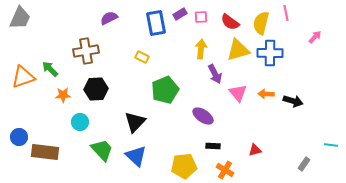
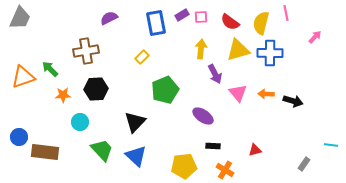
purple rectangle: moved 2 px right, 1 px down
yellow rectangle: rotated 72 degrees counterclockwise
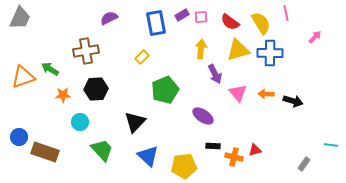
yellow semicircle: rotated 135 degrees clockwise
green arrow: rotated 12 degrees counterclockwise
brown rectangle: rotated 12 degrees clockwise
blue triangle: moved 12 px right
orange cross: moved 9 px right, 13 px up; rotated 18 degrees counterclockwise
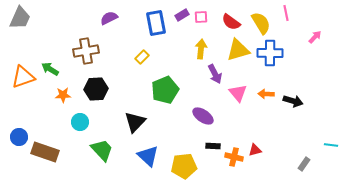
red semicircle: moved 1 px right
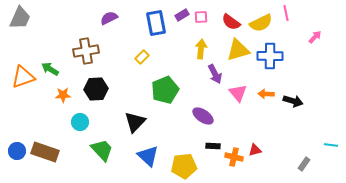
yellow semicircle: rotated 95 degrees clockwise
blue cross: moved 3 px down
blue circle: moved 2 px left, 14 px down
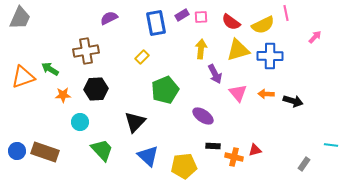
yellow semicircle: moved 2 px right, 2 px down
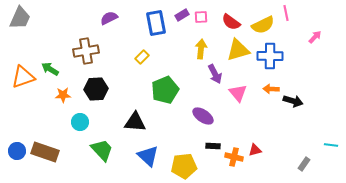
orange arrow: moved 5 px right, 5 px up
black triangle: rotated 50 degrees clockwise
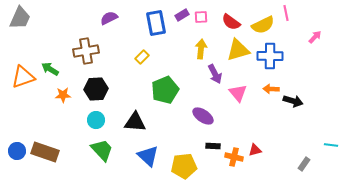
cyan circle: moved 16 px right, 2 px up
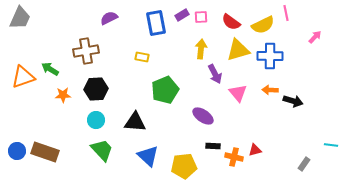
yellow rectangle: rotated 56 degrees clockwise
orange arrow: moved 1 px left, 1 px down
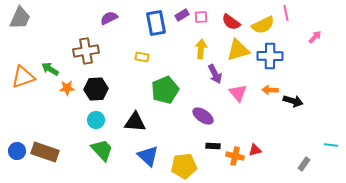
orange star: moved 4 px right, 7 px up
orange cross: moved 1 px right, 1 px up
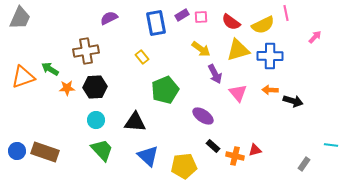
yellow arrow: rotated 120 degrees clockwise
yellow rectangle: rotated 40 degrees clockwise
black hexagon: moved 1 px left, 2 px up
black rectangle: rotated 40 degrees clockwise
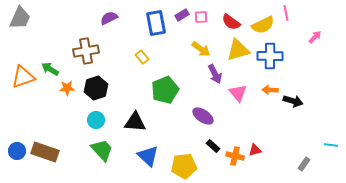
black hexagon: moved 1 px right, 1 px down; rotated 15 degrees counterclockwise
